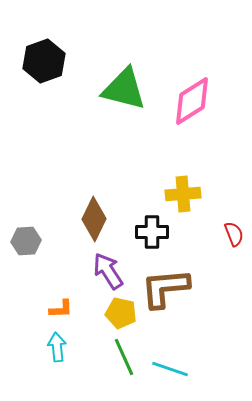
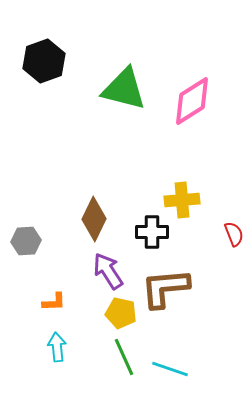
yellow cross: moved 1 px left, 6 px down
orange L-shape: moved 7 px left, 7 px up
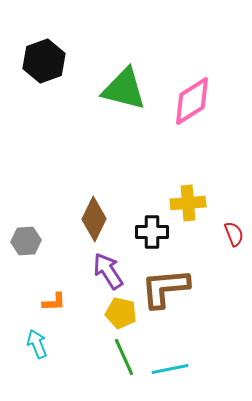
yellow cross: moved 6 px right, 3 px down
cyan arrow: moved 20 px left, 3 px up; rotated 16 degrees counterclockwise
cyan line: rotated 30 degrees counterclockwise
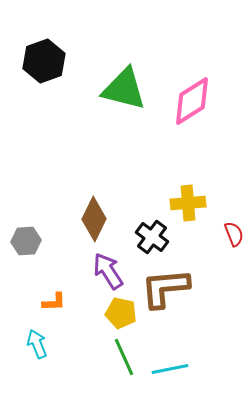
black cross: moved 5 px down; rotated 36 degrees clockwise
